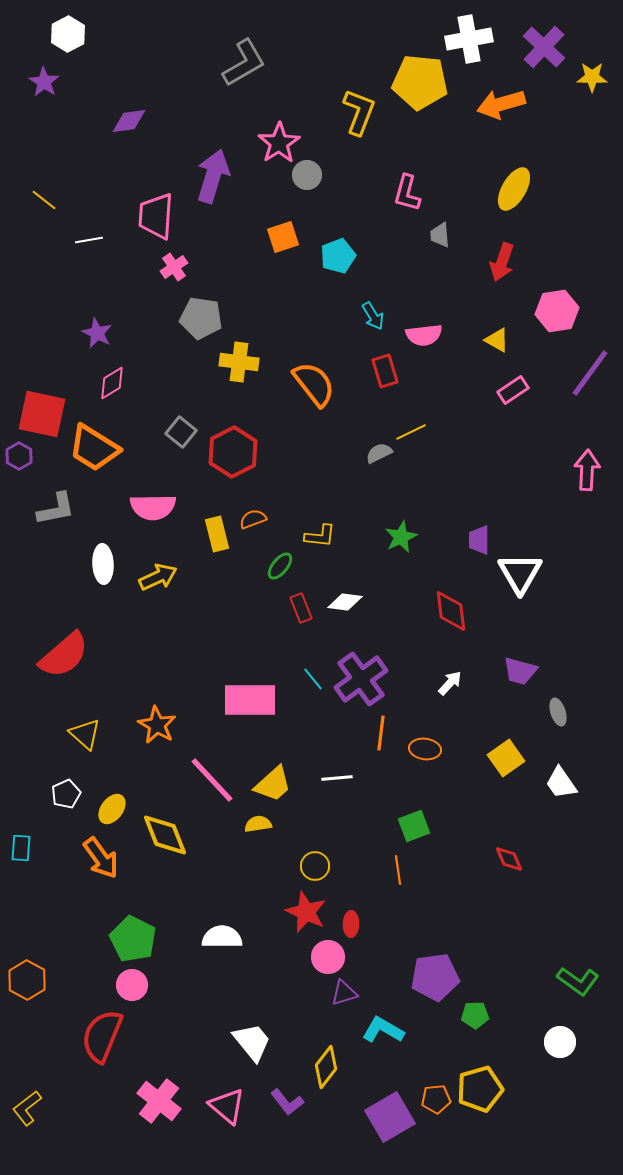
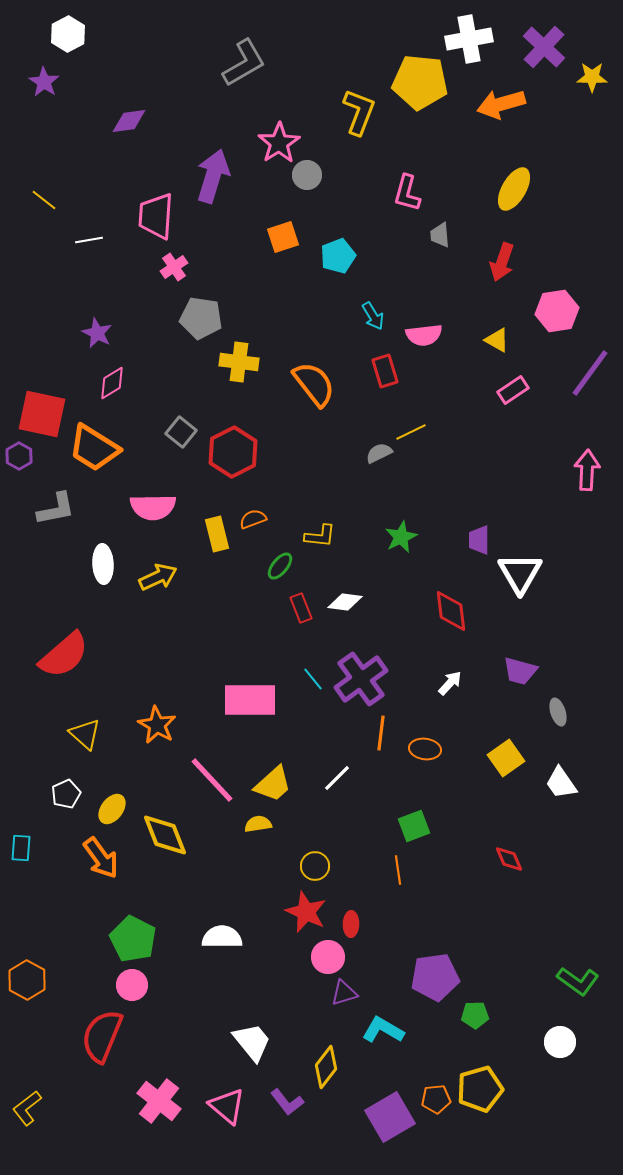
white line at (337, 778): rotated 40 degrees counterclockwise
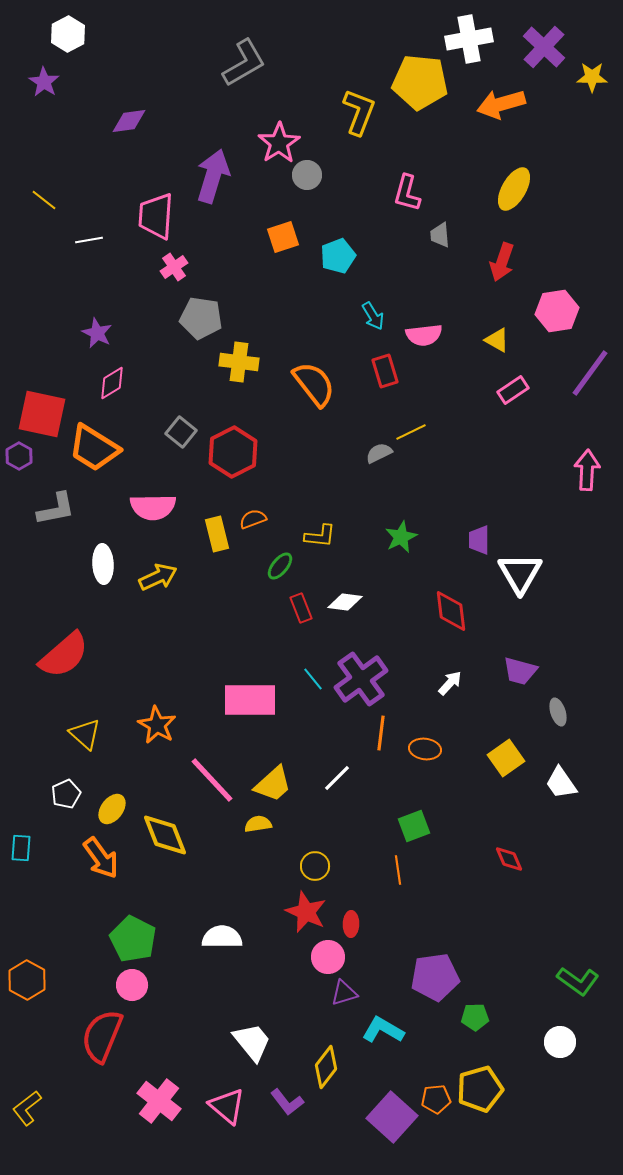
green pentagon at (475, 1015): moved 2 px down
purple square at (390, 1117): moved 2 px right; rotated 18 degrees counterclockwise
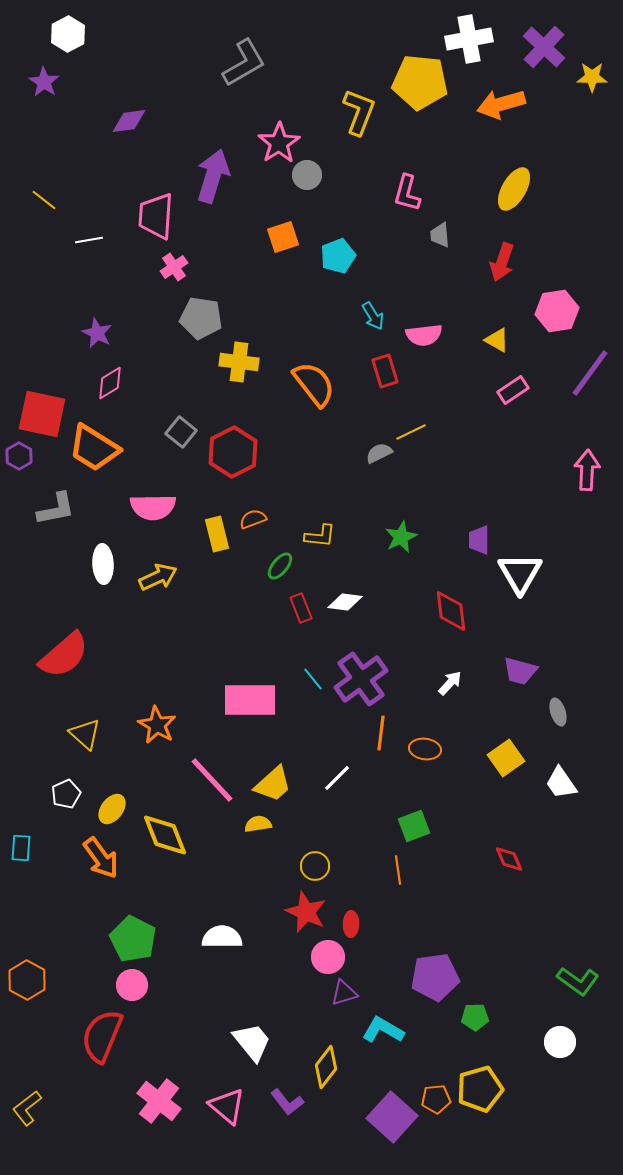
pink diamond at (112, 383): moved 2 px left
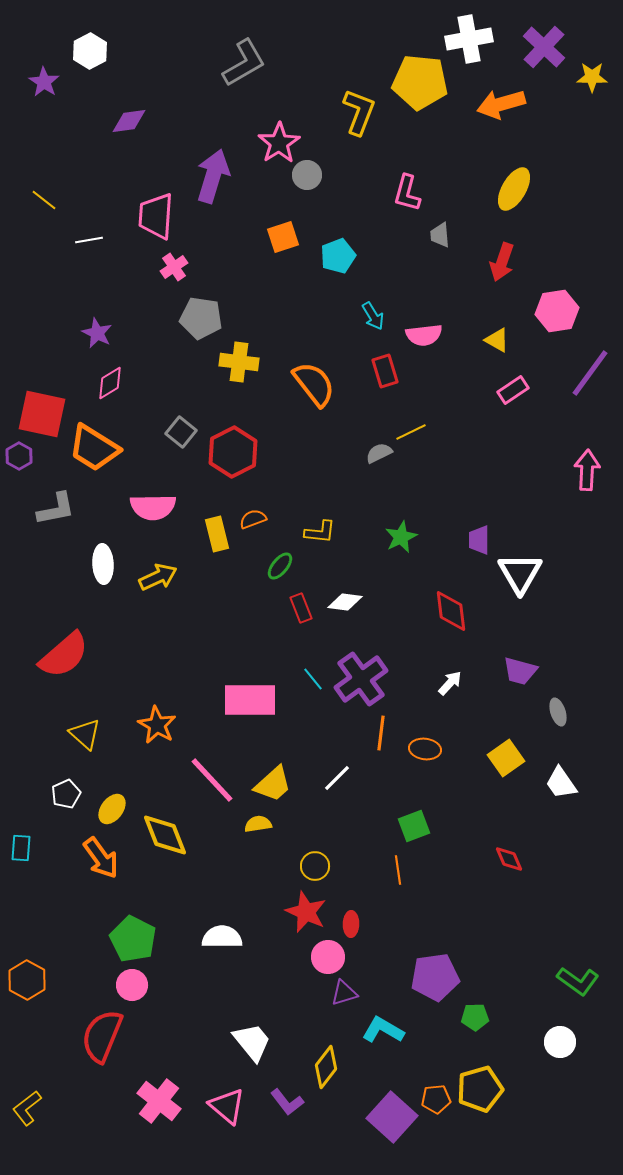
white hexagon at (68, 34): moved 22 px right, 17 px down
yellow L-shape at (320, 536): moved 4 px up
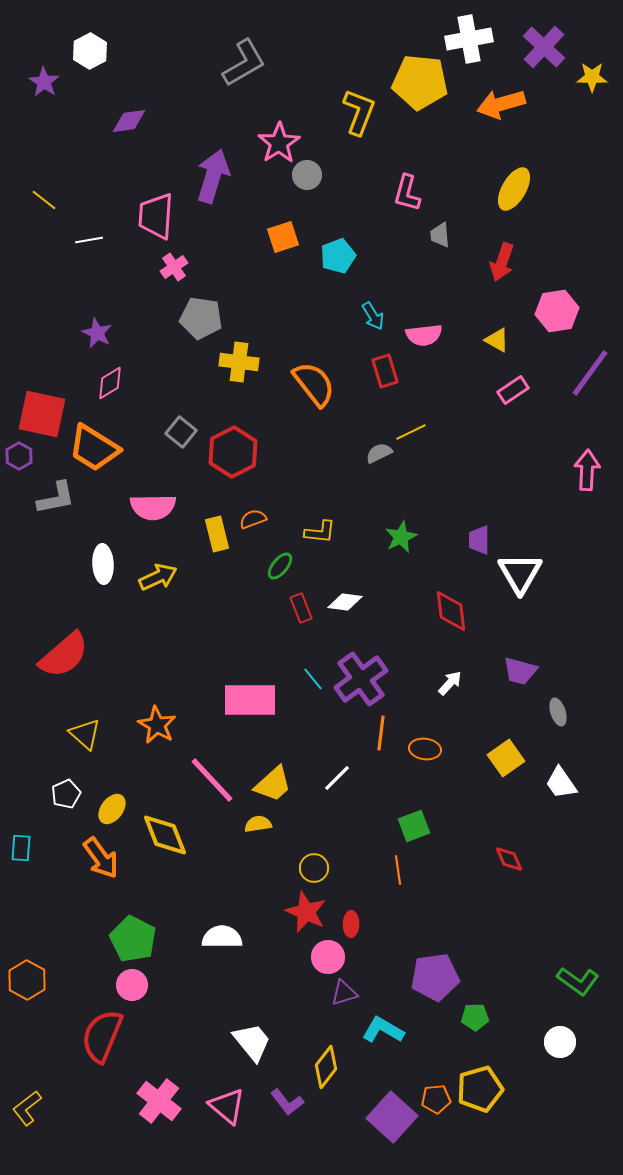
gray L-shape at (56, 509): moved 11 px up
yellow circle at (315, 866): moved 1 px left, 2 px down
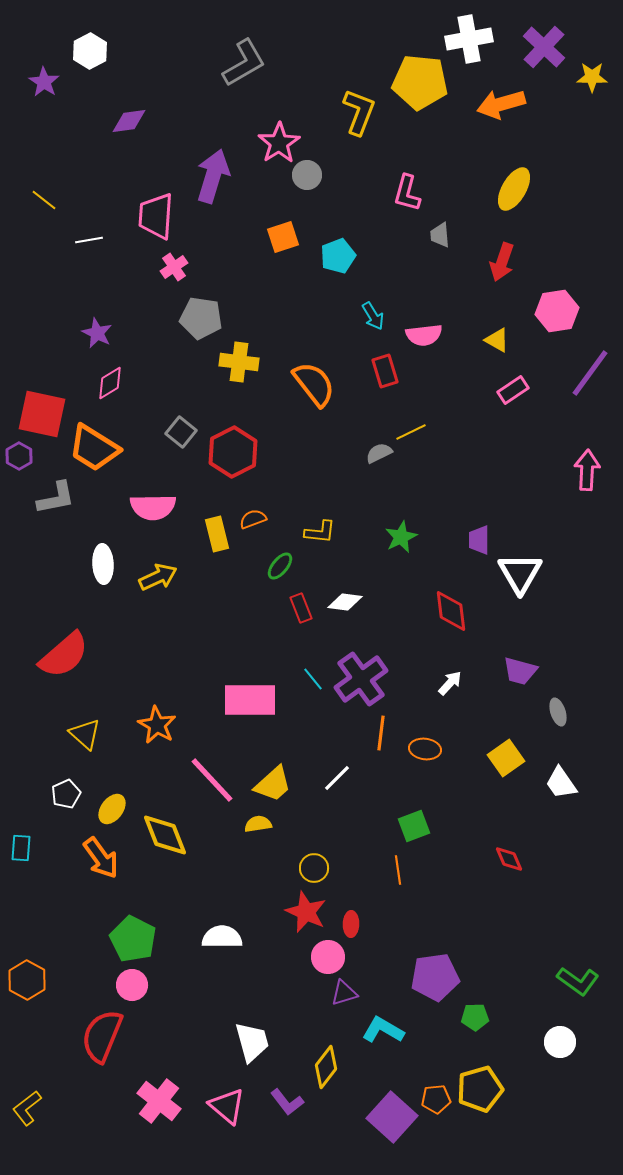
white trapezoid at (252, 1042): rotated 24 degrees clockwise
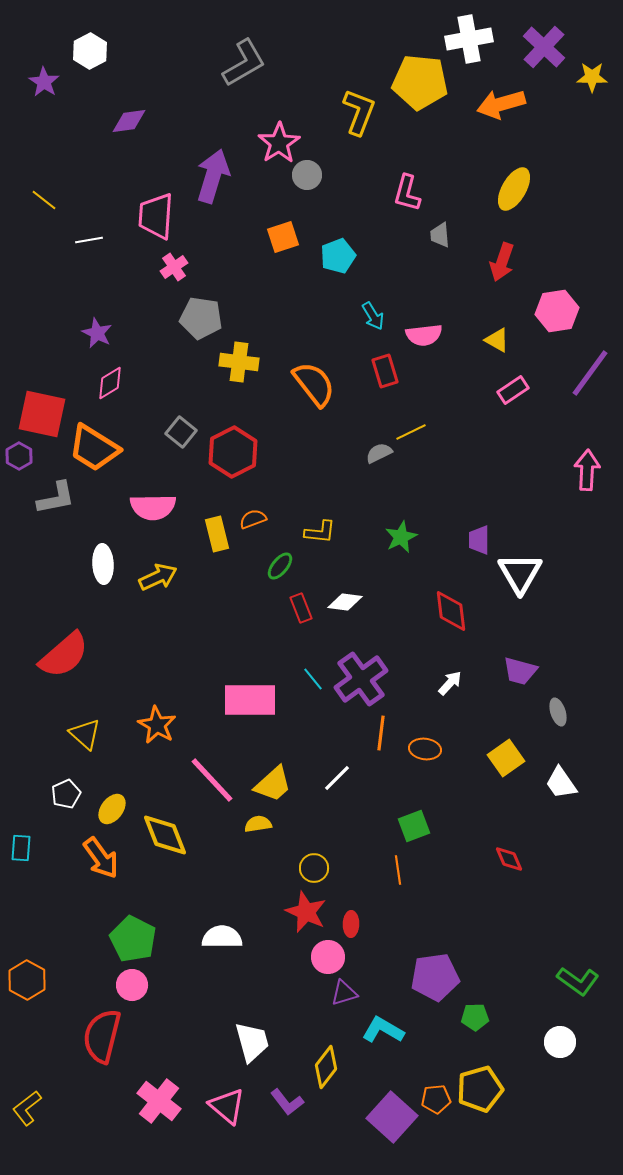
red semicircle at (102, 1036): rotated 8 degrees counterclockwise
